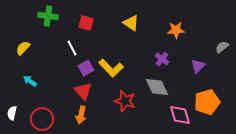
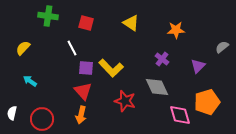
purple square: rotated 35 degrees clockwise
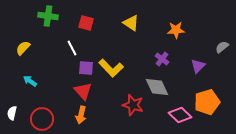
red star: moved 8 px right, 4 px down
pink diamond: rotated 30 degrees counterclockwise
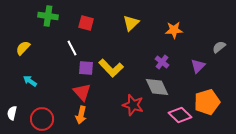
yellow triangle: rotated 42 degrees clockwise
orange star: moved 2 px left
gray semicircle: moved 3 px left
purple cross: moved 3 px down
red triangle: moved 1 px left, 1 px down
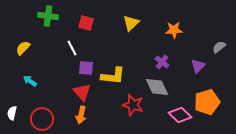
yellow L-shape: moved 2 px right, 8 px down; rotated 40 degrees counterclockwise
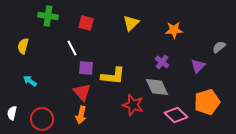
yellow semicircle: moved 2 px up; rotated 28 degrees counterclockwise
pink diamond: moved 4 px left
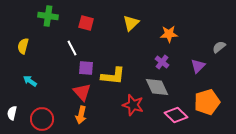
orange star: moved 5 px left, 4 px down
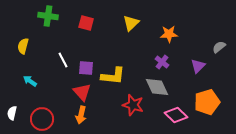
white line: moved 9 px left, 12 px down
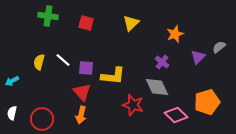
orange star: moved 6 px right; rotated 18 degrees counterclockwise
yellow semicircle: moved 16 px right, 16 px down
white line: rotated 21 degrees counterclockwise
purple triangle: moved 9 px up
cyan arrow: moved 18 px left; rotated 64 degrees counterclockwise
